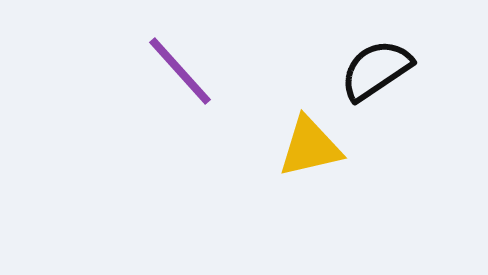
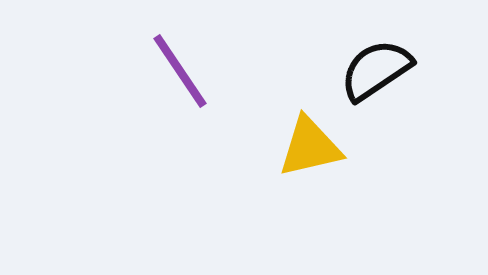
purple line: rotated 8 degrees clockwise
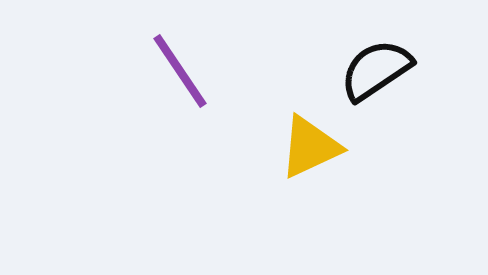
yellow triangle: rotated 12 degrees counterclockwise
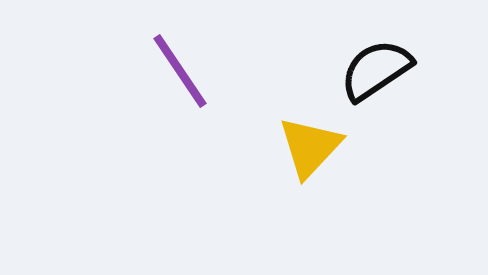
yellow triangle: rotated 22 degrees counterclockwise
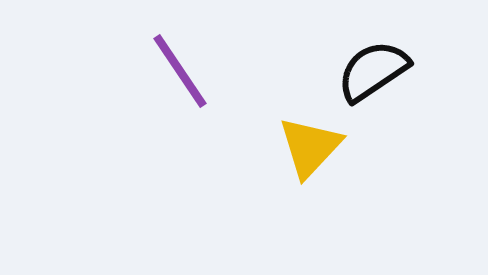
black semicircle: moved 3 px left, 1 px down
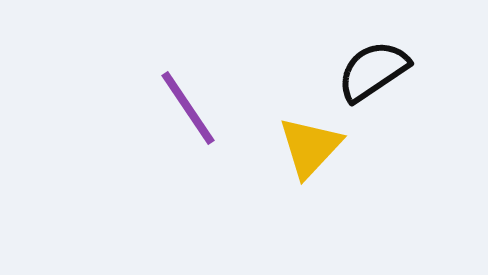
purple line: moved 8 px right, 37 px down
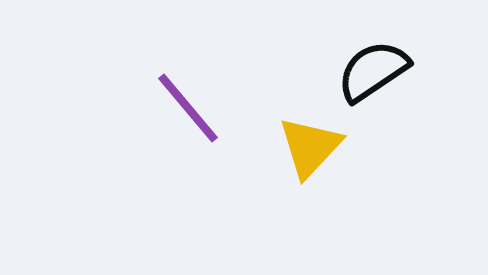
purple line: rotated 6 degrees counterclockwise
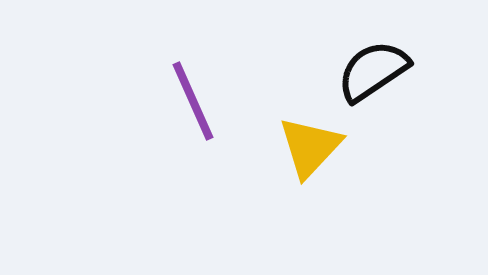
purple line: moved 5 px right, 7 px up; rotated 16 degrees clockwise
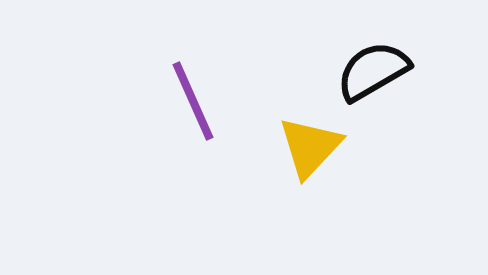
black semicircle: rotated 4 degrees clockwise
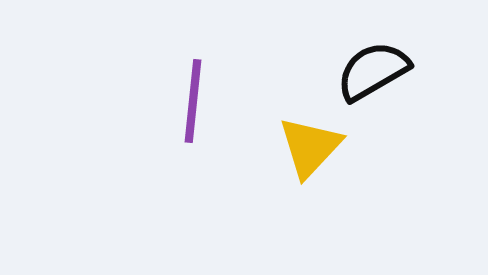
purple line: rotated 30 degrees clockwise
